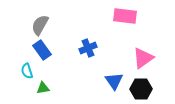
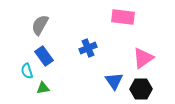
pink rectangle: moved 2 px left, 1 px down
blue rectangle: moved 2 px right, 6 px down
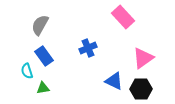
pink rectangle: rotated 40 degrees clockwise
blue triangle: rotated 30 degrees counterclockwise
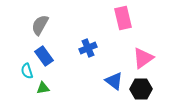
pink rectangle: moved 1 px down; rotated 30 degrees clockwise
blue triangle: rotated 12 degrees clockwise
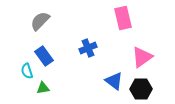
gray semicircle: moved 4 px up; rotated 15 degrees clockwise
pink triangle: moved 1 px left, 1 px up
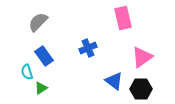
gray semicircle: moved 2 px left, 1 px down
cyan semicircle: moved 1 px down
green triangle: moved 2 px left; rotated 24 degrees counterclockwise
